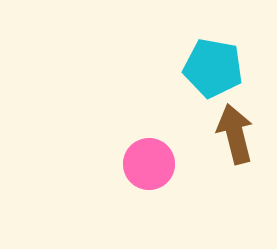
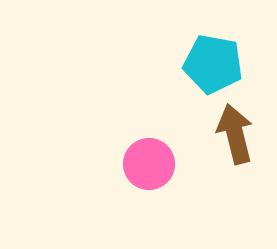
cyan pentagon: moved 4 px up
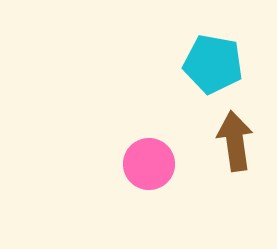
brown arrow: moved 7 px down; rotated 6 degrees clockwise
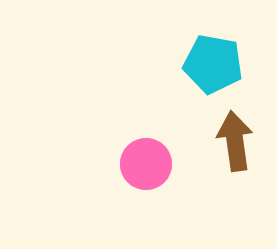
pink circle: moved 3 px left
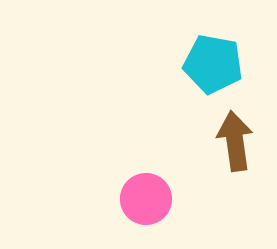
pink circle: moved 35 px down
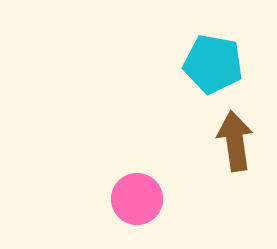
pink circle: moved 9 px left
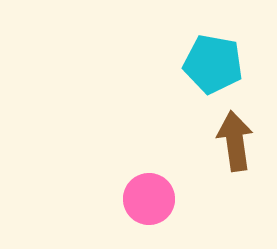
pink circle: moved 12 px right
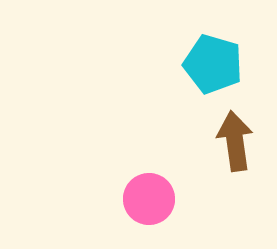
cyan pentagon: rotated 6 degrees clockwise
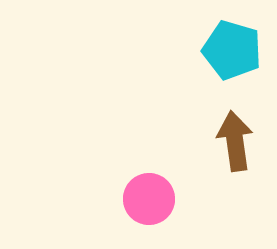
cyan pentagon: moved 19 px right, 14 px up
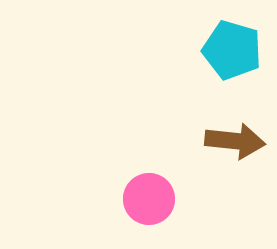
brown arrow: rotated 104 degrees clockwise
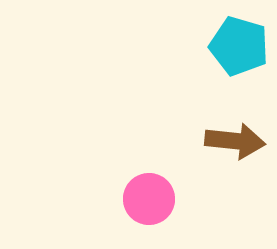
cyan pentagon: moved 7 px right, 4 px up
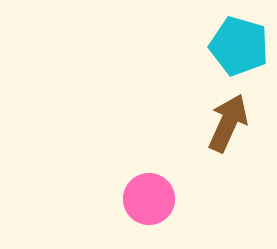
brown arrow: moved 7 px left, 18 px up; rotated 72 degrees counterclockwise
